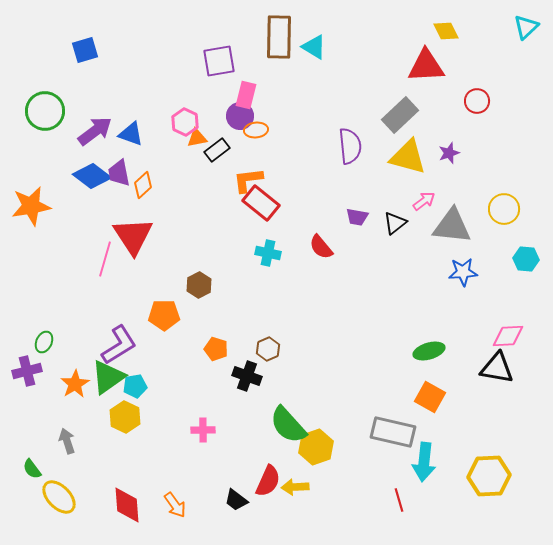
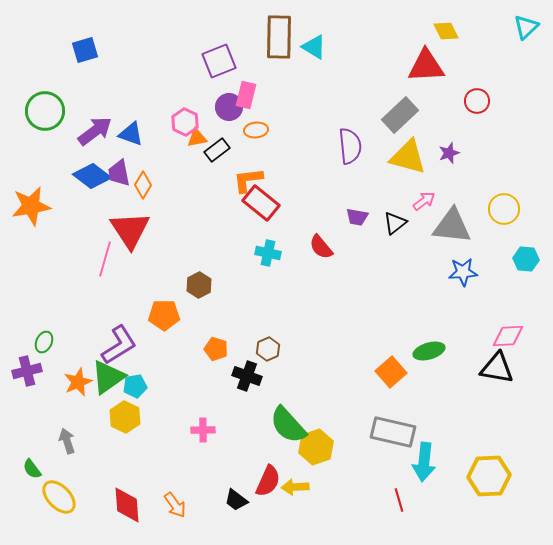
purple square at (219, 61): rotated 12 degrees counterclockwise
purple circle at (240, 116): moved 11 px left, 9 px up
orange diamond at (143, 185): rotated 16 degrees counterclockwise
red triangle at (133, 236): moved 3 px left, 6 px up
orange star at (75, 384): moved 3 px right, 2 px up; rotated 8 degrees clockwise
orange square at (430, 397): moved 39 px left, 25 px up; rotated 20 degrees clockwise
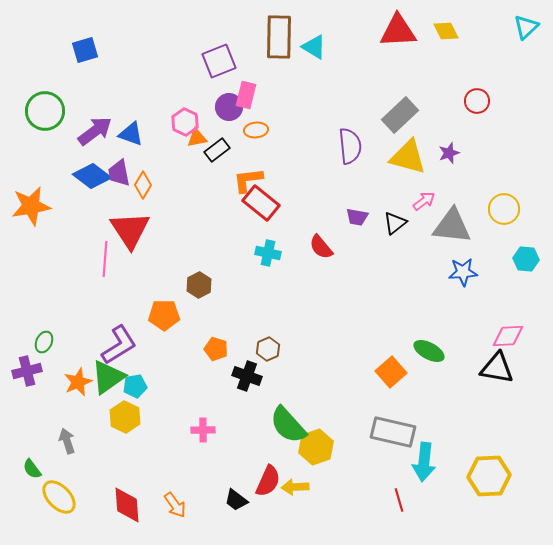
red triangle at (426, 66): moved 28 px left, 35 px up
pink line at (105, 259): rotated 12 degrees counterclockwise
green ellipse at (429, 351): rotated 44 degrees clockwise
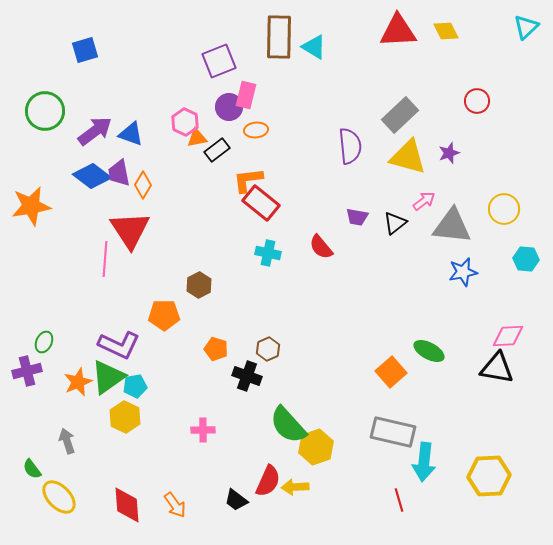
blue star at (463, 272): rotated 8 degrees counterclockwise
purple L-shape at (119, 345): rotated 57 degrees clockwise
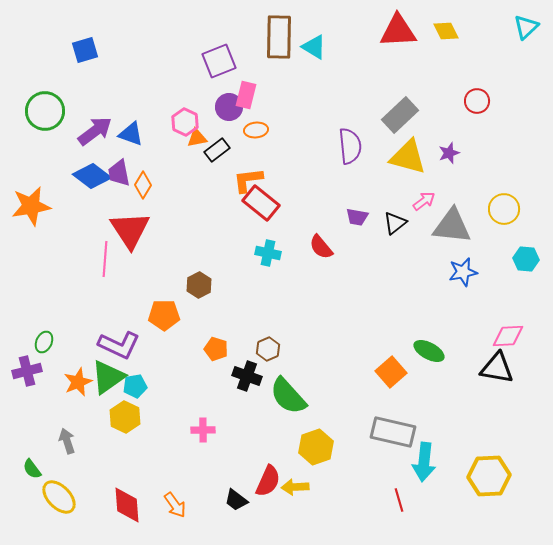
green semicircle at (288, 425): moved 29 px up
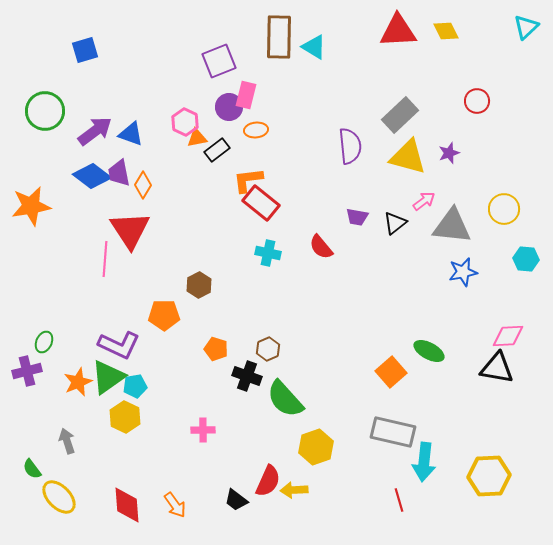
green semicircle at (288, 396): moved 3 px left, 3 px down
yellow arrow at (295, 487): moved 1 px left, 3 px down
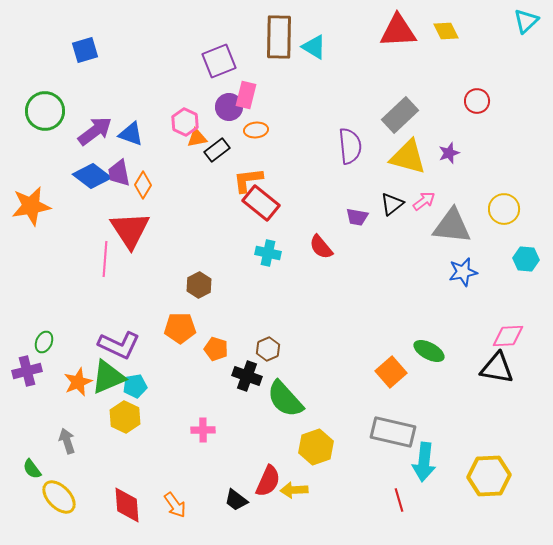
cyan triangle at (526, 27): moved 6 px up
black triangle at (395, 223): moved 3 px left, 19 px up
orange pentagon at (164, 315): moved 16 px right, 13 px down
green triangle at (108, 377): rotated 12 degrees clockwise
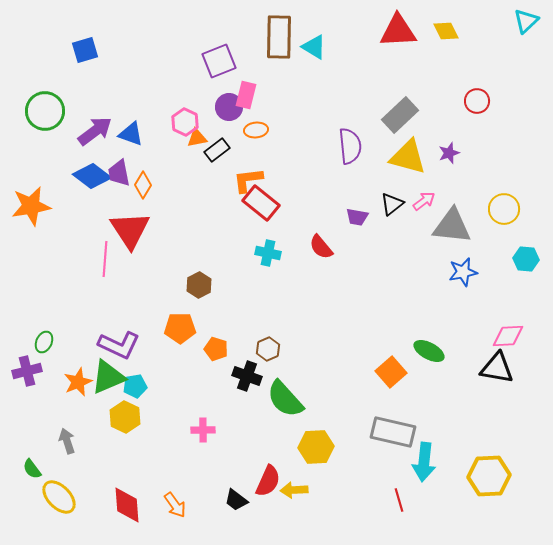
yellow hexagon at (316, 447): rotated 16 degrees clockwise
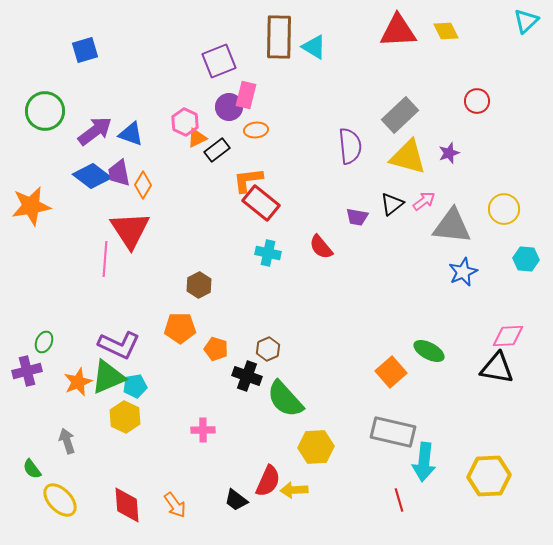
orange triangle at (197, 138): rotated 15 degrees counterclockwise
blue star at (463, 272): rotated 12 degrees counterclockwise
yellow ellipse at (59, 497): moved 1 px right, 3 px down
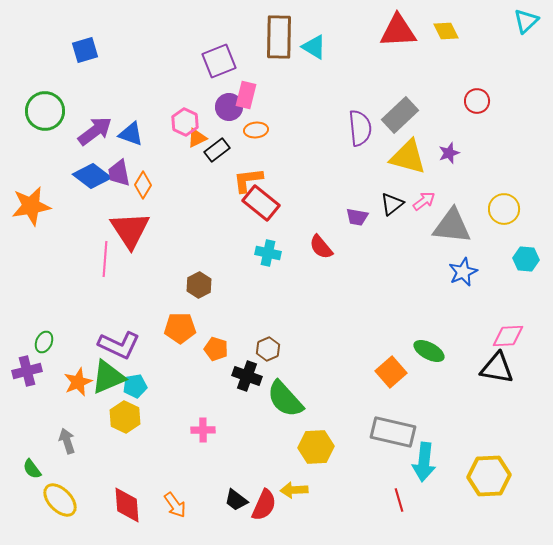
purple semicircle at (350, 146): moved 10 px right, 18 px up
red semicircle at (268, 481): moved 4 px left, 24 px down
